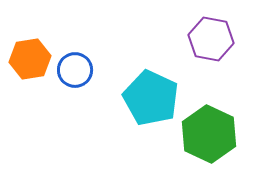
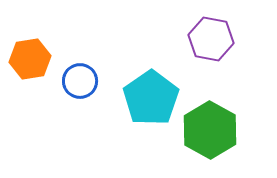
blue circle: moved 5 px right, 11 px down
cyan pentagon: rotated 12 degrees clockwise
green hexagon: moved 1 px right, 4 px up; rotated 4 degrees clockwise
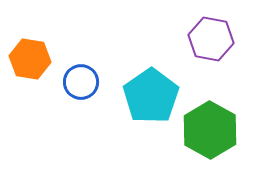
orange hexagon: rotated 18 degrees clockwise
blue circle: moved 1 px right, 1 px down
cyan pentagon: moved 2 px up
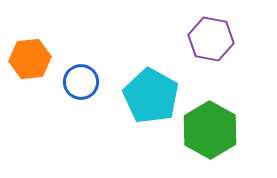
orange hexagon: rotated 15 degrees counterclockwise
cyan pentagon: rotated 8 degrees counterclockwise
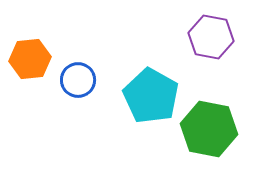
purple hexagon: moved 2 px up
blue circle: moved 3 px left, 2 px up
green hexagon: moved 1 px left, 1 px up; rotated 18 degrees counterclockwise
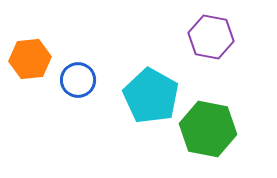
green hexagon: moved 1 px left
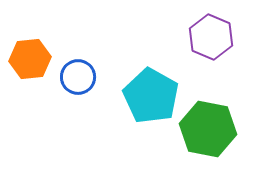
purple hexagon: rotated 12 degrees clockwise
blue circle: moved 3 px up
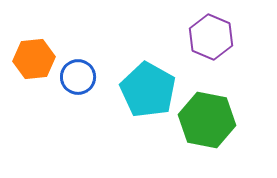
orange hexagon: moved 4 px right
cyan pentagon: moved 3 px left, 6 px up
green hexagon: moved 1 px left, 9 px up
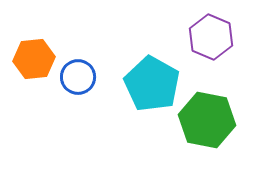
cyan pentagon: moved 4 px right, 6 px up
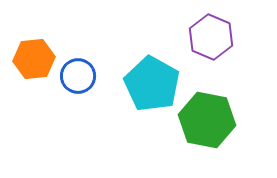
blue circle: moved 1 px up
